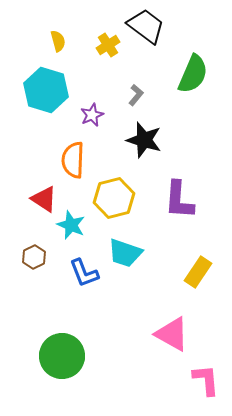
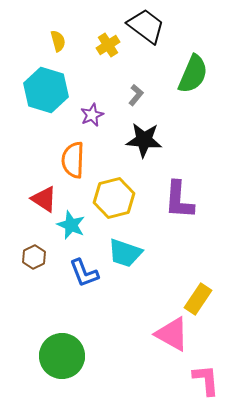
black star: rotated 12 degrees counterclockwise
yellow rectangle: moved 27 px down
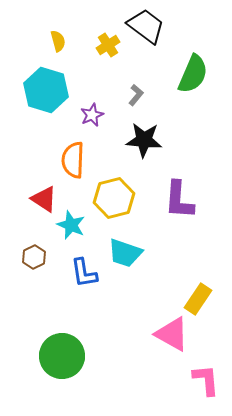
blue L-shape: rotated 12 degrees clockwise
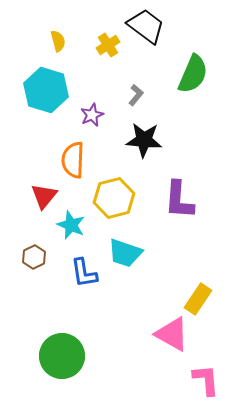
red triangle: moved 3 px up; rotated 36 degrees clockwise
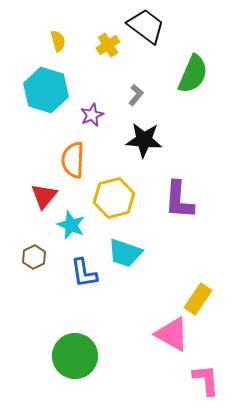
green circle: moved 13 px right
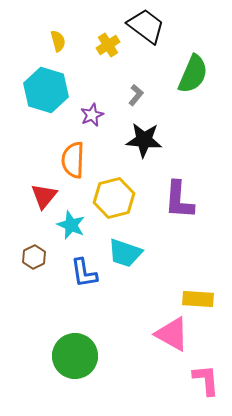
yellow rectangle: rotated 60 degrees clockwise
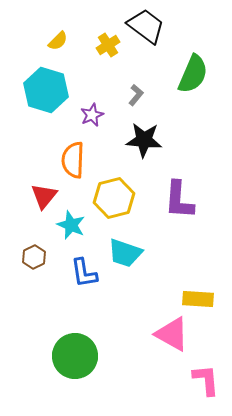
yellow semicircle: rotated 60 degrees clockwise
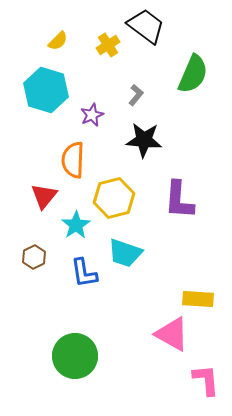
cyan star: moved 5 px right; rotated 16 degrees clockwise
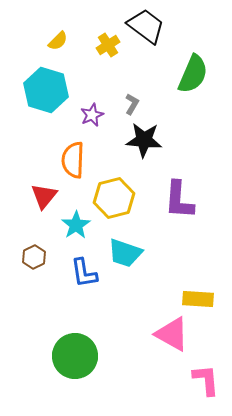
gray L-shape: moved 4 px left, 9 px down; rotated 10 degrees counterclockwise
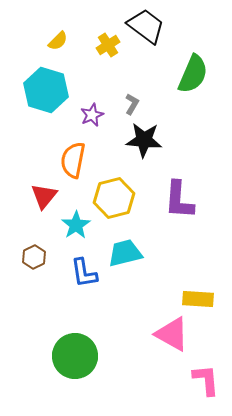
orange semicircle: rotated 9 degrees clockwise
cyan trapezoid: rotated 147 degrees clockwise
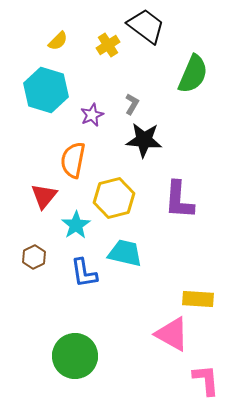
cyan trapezoid: rotated 27 degrees clockwise
